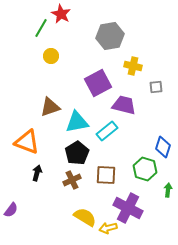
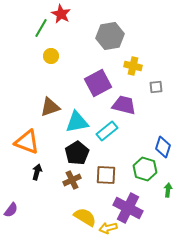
black arrow: moved 1 px up
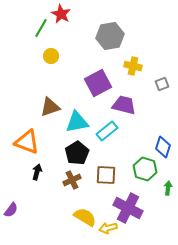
gray square: moved 6 px right, 3 px up; rotated 16 degrees counterclockwise
green arrow: moved 2 px up
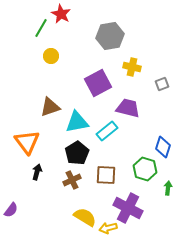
yellow cross: moved 1 px left, 1 px down
purple trapezoid: moved 4 px right, 3 px down
orange triangle: rotated 32 degrees clockwise
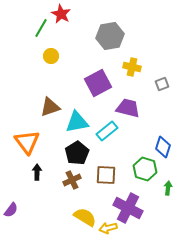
black arrow: rotated 14 degrees counterclockwise
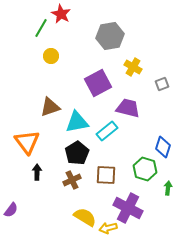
yellow cross: moved 1 px right; rotated 18 degrees clockwise
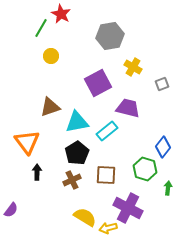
blue diamond: rotated 20 degrees clockwise
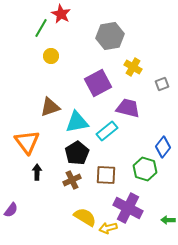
green arrow: moved 32 px down; rotated 96 degrees counterclockwise
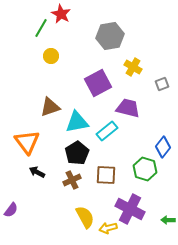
black arrow: rotated 63 degrees counterclockwise
purple cross: moved 2 px right, 1 px down
yellow semicircle: rotated 30 degrees clockwise
